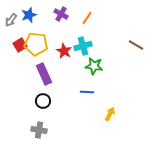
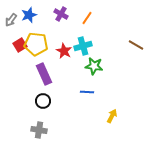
yellow arrow: moved 2 px right, 2 px down
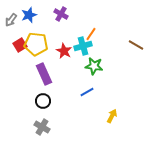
orange line: moved 4 px right, 16 px down
blue line: rotated 32 degrees counterclockwise
gray cross: moved 3 px right, 3 px up; rotated 21 degrees clockwise
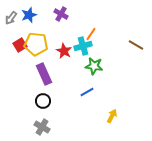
gray arrow: moved 2 px up
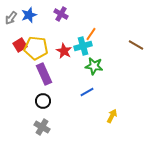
yellow pentagon: moved 4 px down
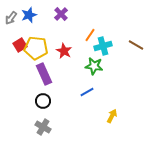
purple cross: rotated 16 degrees clockwise
orange line: moved 1 px left, 1 px down
cyan cross: moved 20 px right
gray cross: moved 1 px right
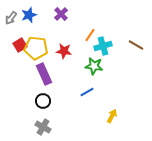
red star: rotated 21 degrees counterclockwise
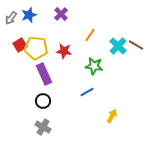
cyan cross: moved 15 px right; rotated 30 degrees counterclockwise
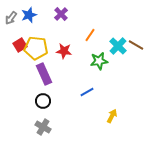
green star: moved 5 px right, 5 px up; rotated 18 degrees counterclockwise
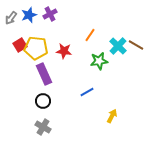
purple cross: moved 11 px left; rotated 16 degrees clockwise
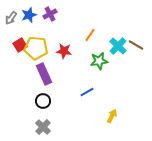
gray cross: rotated 14 degrees clockwise
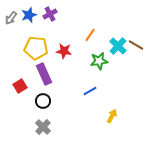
red square: moved 41 px down
blue line: moved 3 px right, 1 px up
